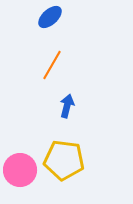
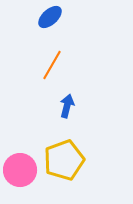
yellow pentagon: rotated 27 degrees counterclockwise
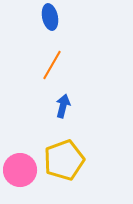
blue ellipse: rotated 60 degrees counterclockwise
blue arrow: moved 4 px left
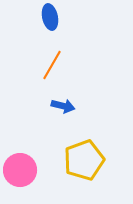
blue arrow: rotated 90 degrees clockwise
yellow pentagon: moved 20 px right
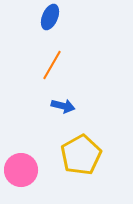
blue ellipse: rotated 35 degrees clockwise
yellow pentagon: moved 3 px left, 5 px up; rotated 9 degrees counterclockwise
pink circle: moved 1 px right
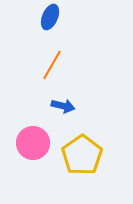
yellow pentagon: moved 1 px right; rotated 6 degrees counterclockwise
pink circle: moved 12 px right, 27 px up
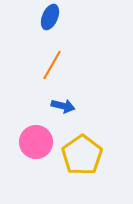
pink circle: moved 3 px right, 1 px up
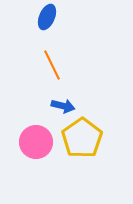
blue ellipse: moved 3 px left
orange line: rotated 56 degrees counterclockwise
yellow pentagon: moved 17 px up
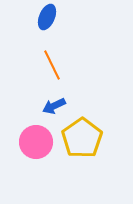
blue arrow: moved 9 px left; rotated 140 degrees clockwise
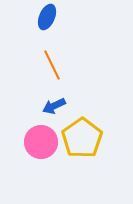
pink circle: moved 5 px right
